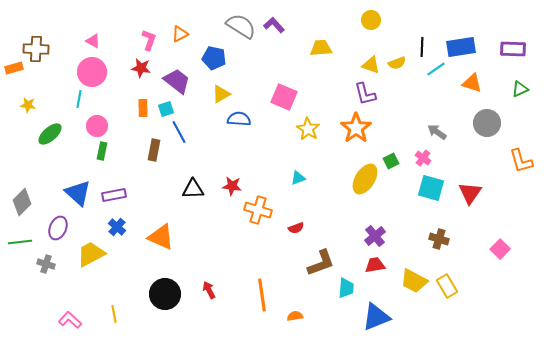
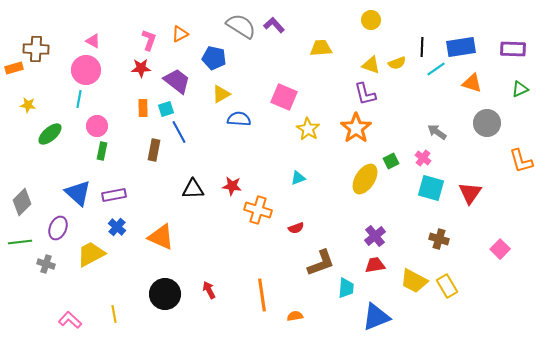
red star at (141, 68): rotated 12 degrees counterclockwise
pink circle at (92, 72): moved 6 px left, 2 px up
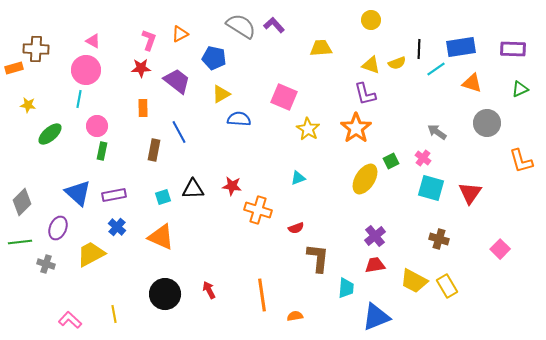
black line at (422, 47): moved 3 px left, 2 px down
cyan square at (166, 109): moved 3 px left, 88 px down
brown L-shape at (321, 263): moved 3 px left, 5 px up; rotated 64 degrees counterclockwise
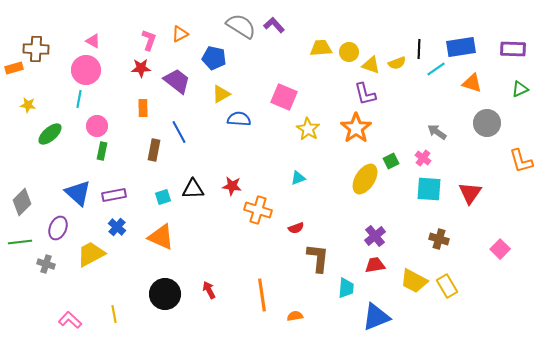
yellow circle at (371, 20): moved 22 px left, 32 px down
cyan square at (431, 188): moved 2 px left, 1 px down; rotated 12 degrees counterclockwise
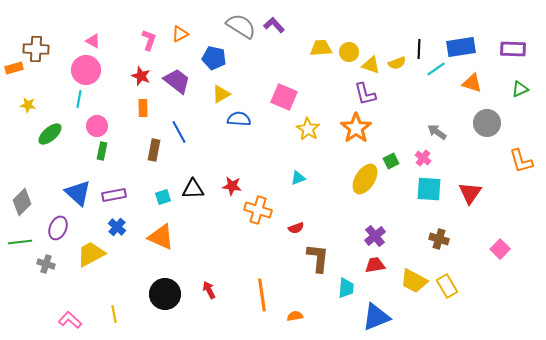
red star at (141, 68): moved 8 px down; rotated 24 degrees clockwise
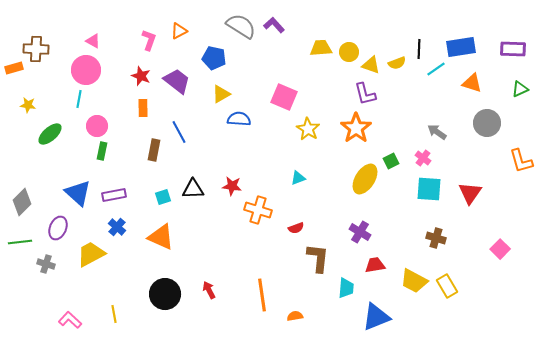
orange triangle at (180, 34): moved 1 px left, 3 px up
purple cross at (375, 236): moved 15 px left, 4 px up; rotated 20 degrees counterclockwise
brown cross at (439, 239): moved 3 px left, 1 px up
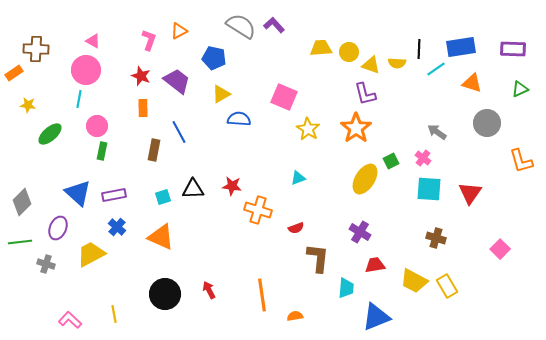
yellow semicircle at (397, 63): rotated 24 degrees clockwise
orange rectangle at (14, 68): moved 5 px down; rotated 18 degrees counterclockwise
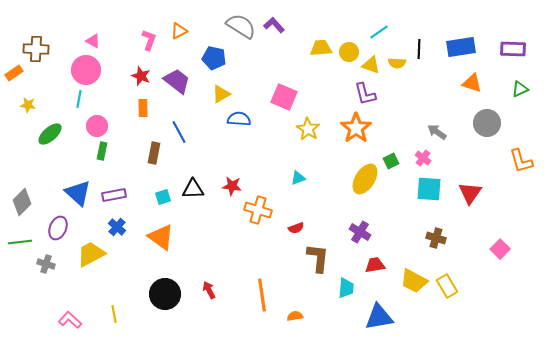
cyan line at (436, 69): moved 57 px left, 37 px up
brown rectangle at (154, 150): moved 3 px down
orange triangle at (161, 237): rotated 12 degrees clockwise
blue triangle at (376, 317): moved 3 px right; rotated 12 degrees clockwise
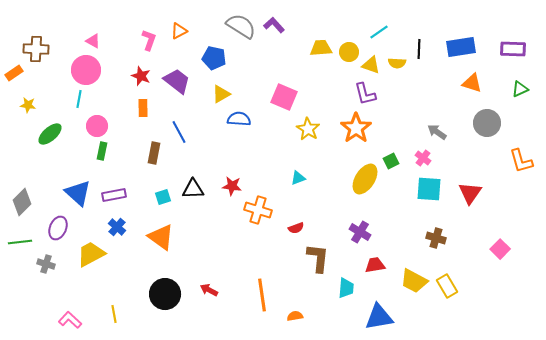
red arrow at (209, 290): rotated 36 degrees counterclockwise
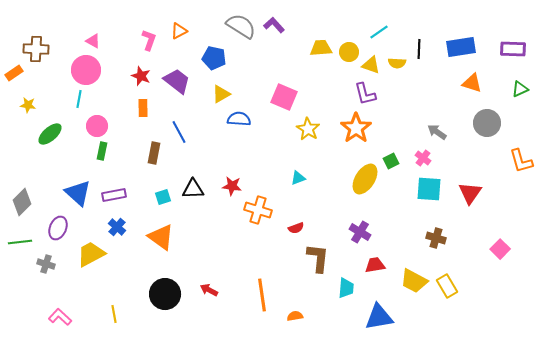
pink L-shape at (70, 320): moved 10 px left, 3 px up
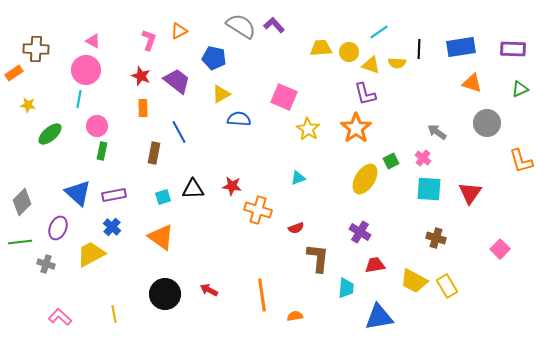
blue cross at (117, 227): moved 5 px left
